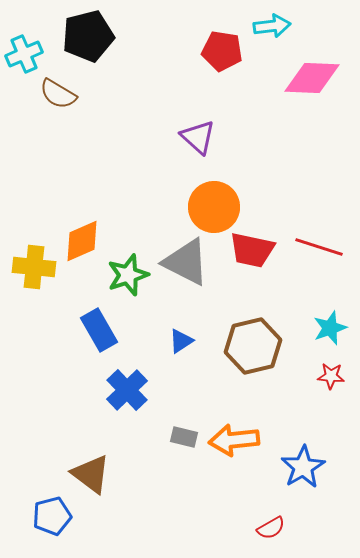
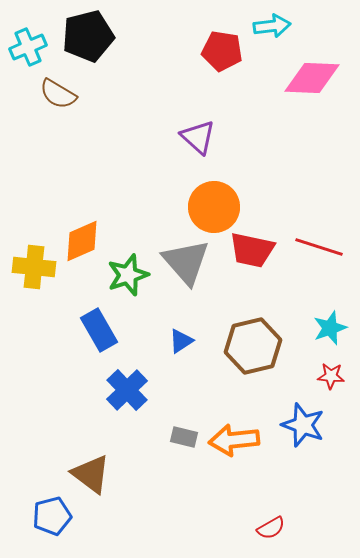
cyan cross: moved 4 px right, 7 px up
gray triangle: rotated 22 degrees clockwise
blue star: moved 42 px up; rotated 21 degrees counterclockwise
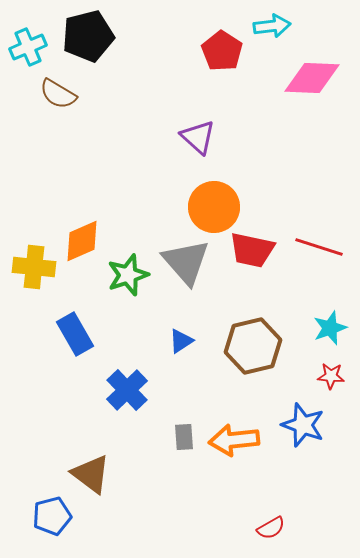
red pentagon: rotated 24 degrees clockwise
blue rectangle: moved 24 px left, 4 px down
gray rectangle: rotated 72 degrees clockwise
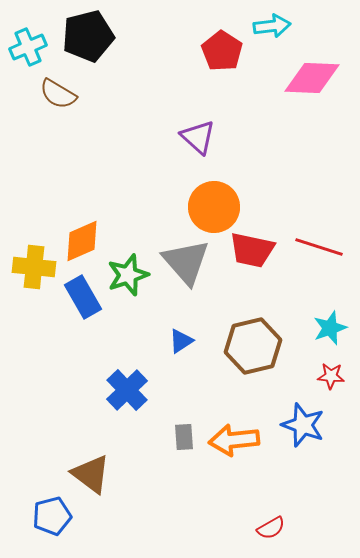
blue rectangle: moved 8 px right, 37 px up
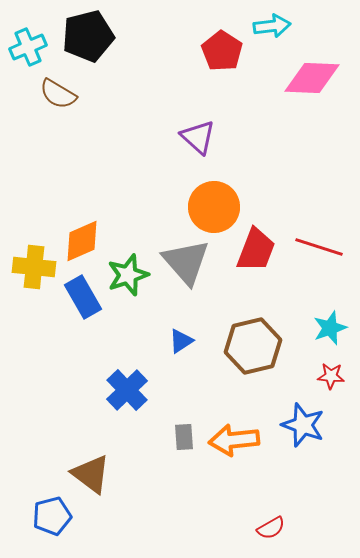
red trapezoid: moved 4 px right; rotated 81 degrees counterclockwise
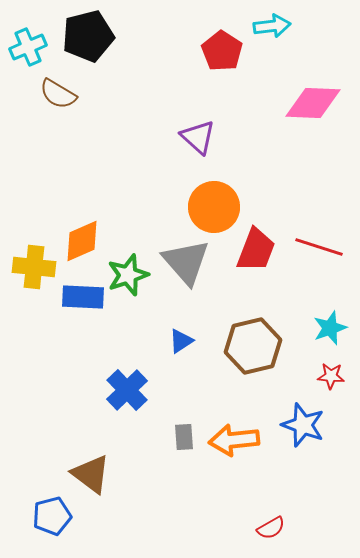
pink diamond: moved 1 px right, 25 px down
blue rectangle: rotated 57 degrees counterclockwise
